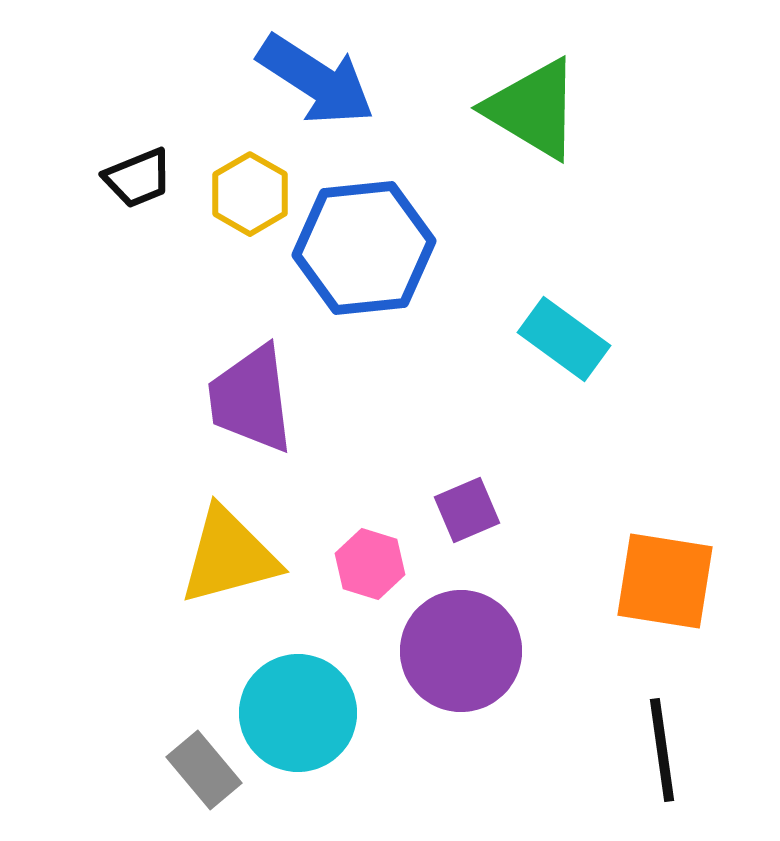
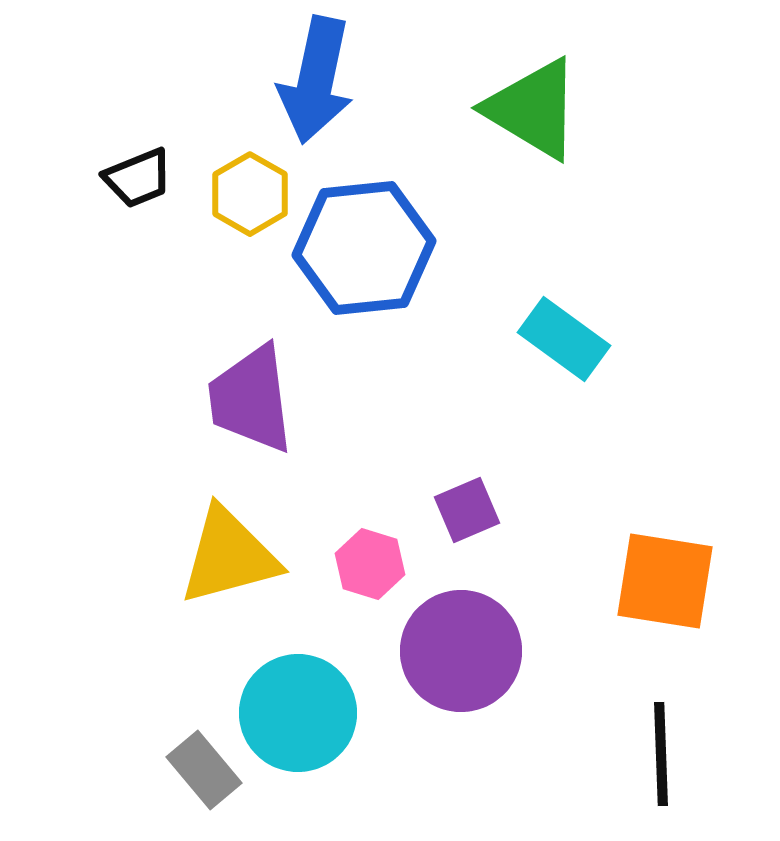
blue arrow: rotated 69 degrees clockwise
black line: moved 1 px left, 4 px down; rotated 6 degrees clockwise
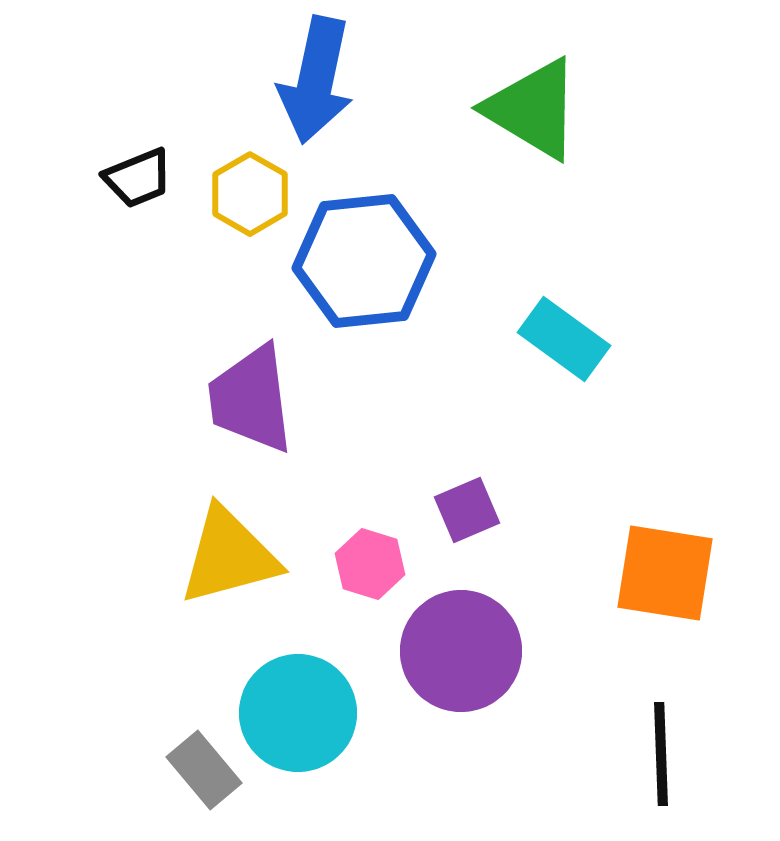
blue hexagon: moved 13 px down
orange square: moved 8 px up
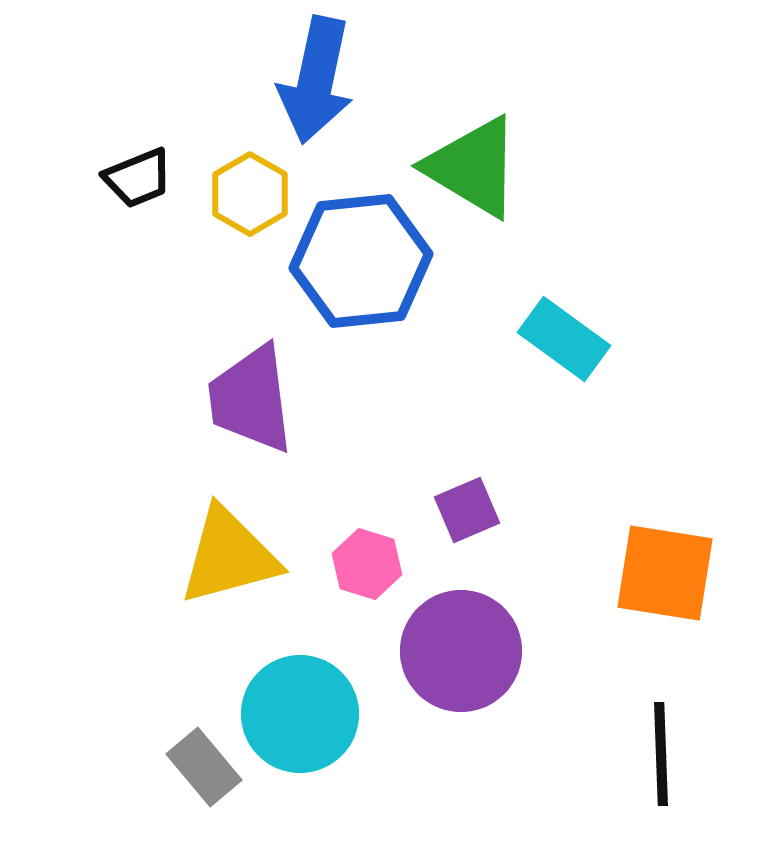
green triangle: moved 60 px left, 58 px down
blue hexagon: moved 3 px left
pink hexagon: moved 3 px left
cyan circle: moved 2 px right, 1 px down
gray rectangle: moved 3 px up
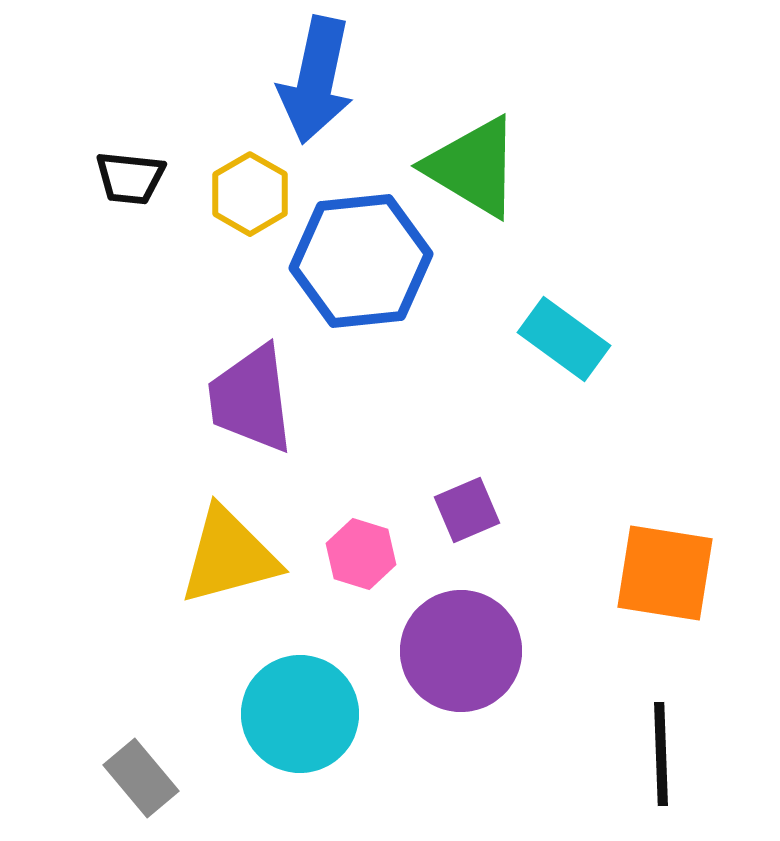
black trapezoid: moved 8 px left; rotated 28 degrees clockwise
pink hexagon: moved 6 px left, 10 px up
gray rectangle: moved 63 px left, 11 px down
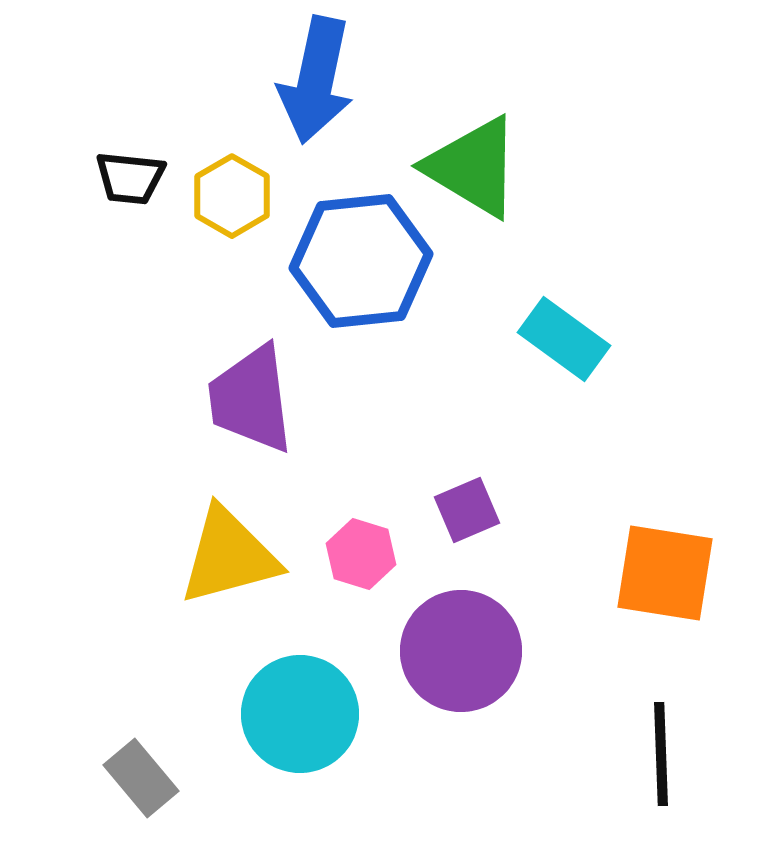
yellow hexagon: moved 18 px left, 2 px down
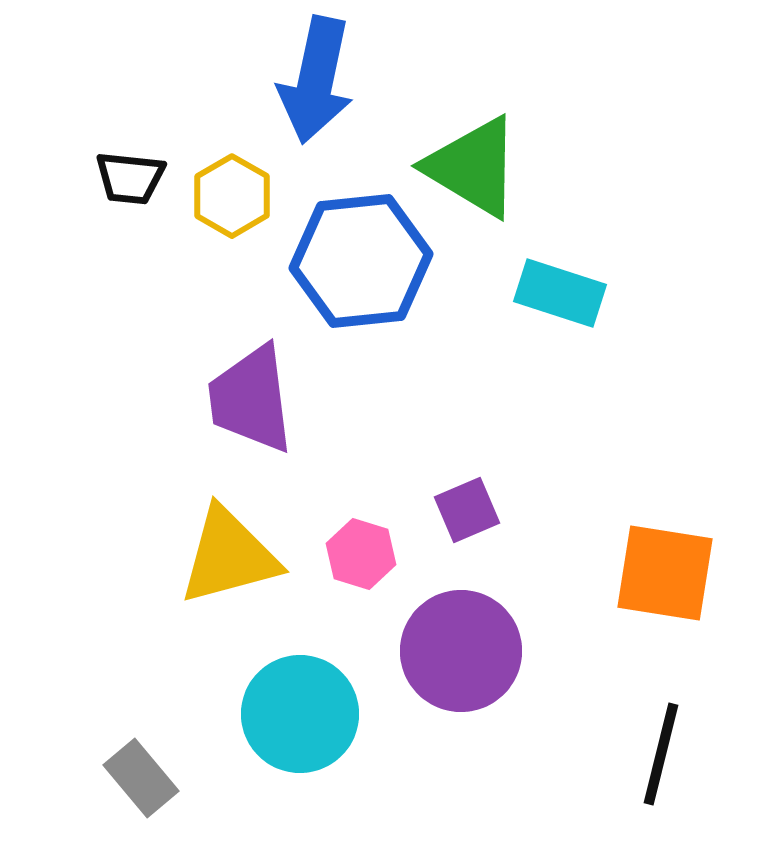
cyan rectangle: moved 4 px left, 46 px up; rotated 18 degrees counterclockwise
black line: rotated 16 degrees clockwise
